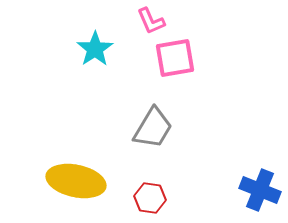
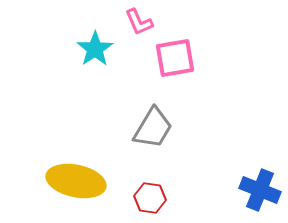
pink L-shape: moved 12 px left, 1 px down
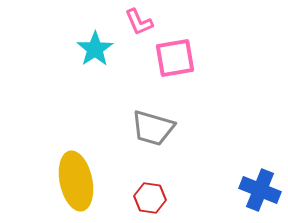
gray trapezoid: rotated 75 degrees clockwise
yellow ellipse: rotated 66 degrees clockwise
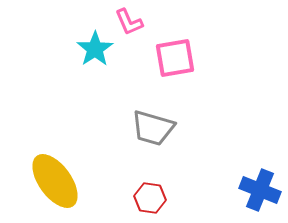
pink L-shape: moved 10 px left
yellow ellipse: moved 21 px left; rotated 24 degrees counterclockwise
